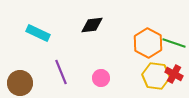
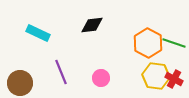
red cross: moved 5 px down
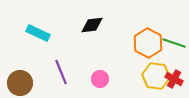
pink circle: moved 1 px left, 1 px down
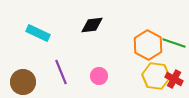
orange hexagon: moved 2 px down
pink circle: moved 1 px left, 3 px up
brown circle: moved 3 px right, 1 px up
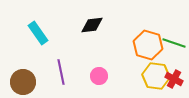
cyan rectangle: rotated 30 degrees clockwise
orange hexagon: rotated 12 degrees counterclockwise
purple line: rotated 10 degrees clockwise
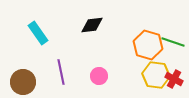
green line: moved 1 px left, 1 px up
yellow hexagon: moved 1 px up
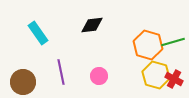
green line: rotated 35 degrees counterclockwise
yellow hexagon: rotated 8 degrees clockwise
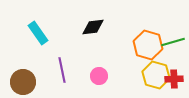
black diamond: moved 1 px right, 2 px down
purple line: moved 1 px right, 2 px up
red cross: rotated 30 degrees counterclockwise
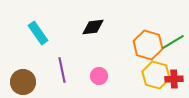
green line: rotated 15 degrees counterclockwise
